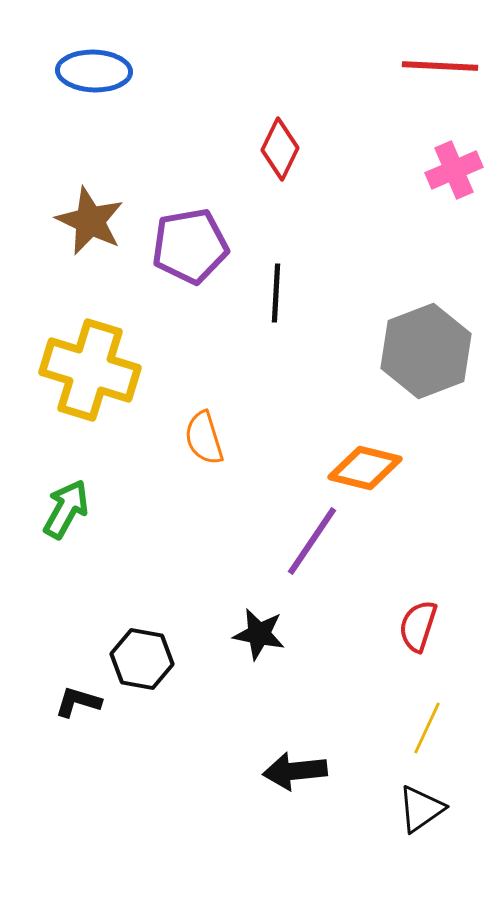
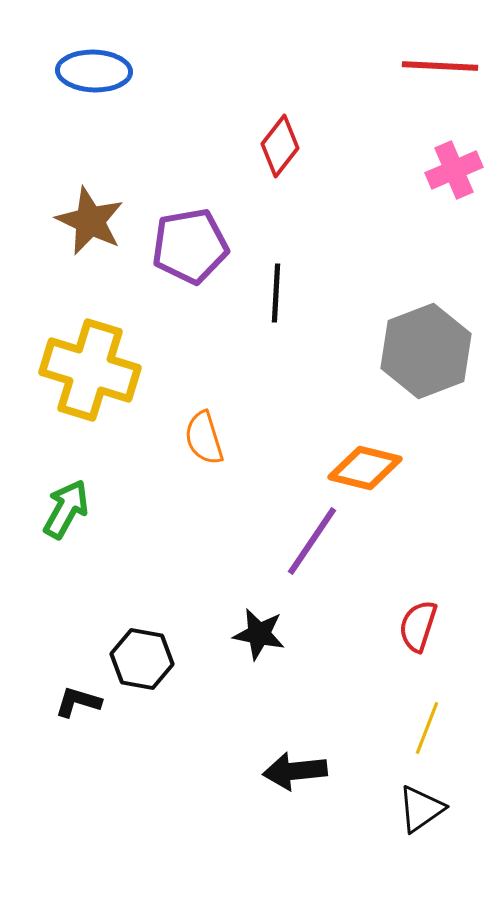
red diamond: moved 3 px up; rotated 12 degrees clockwise
yellow line: rotated 4 degrees counterclockwise
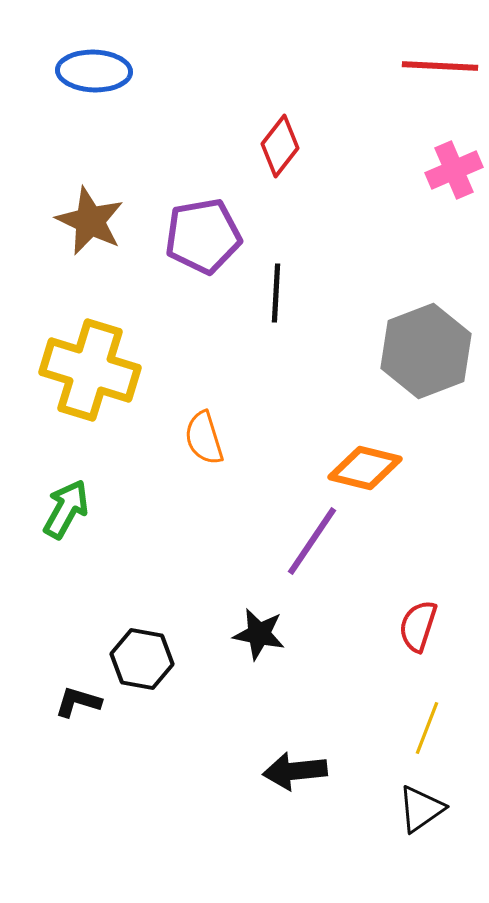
purple pentagon: moved 13 px right, 10 px up
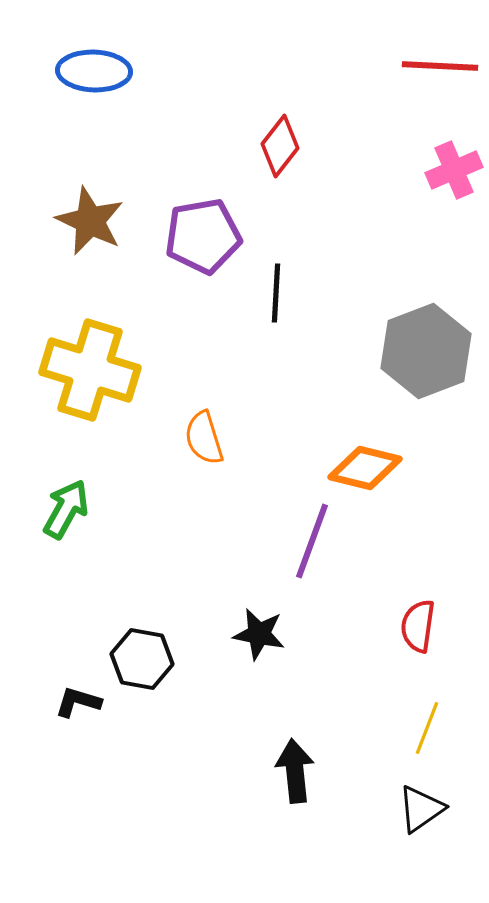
purple line: rotated 14 degrees counterclockwise
red semicircle: rotated 10 degrees counterclockwise
black arrow: rotated 90 degrees clockwise
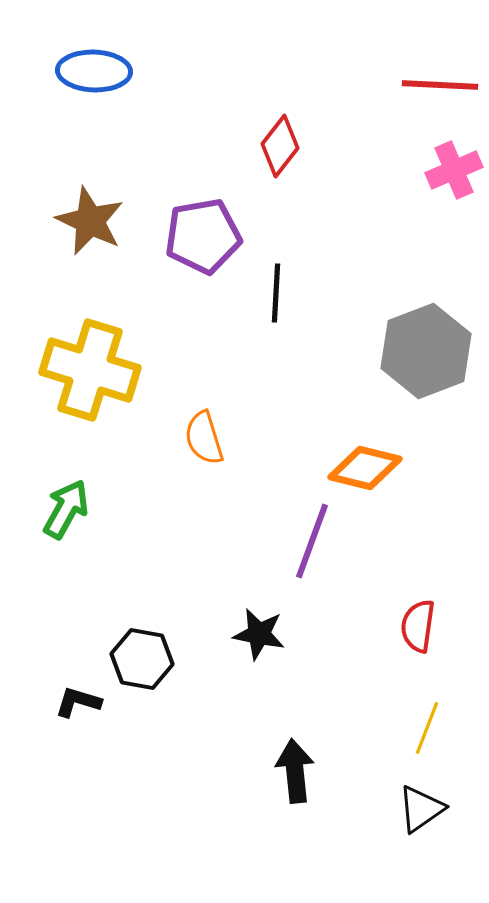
red line: moved 19 px down
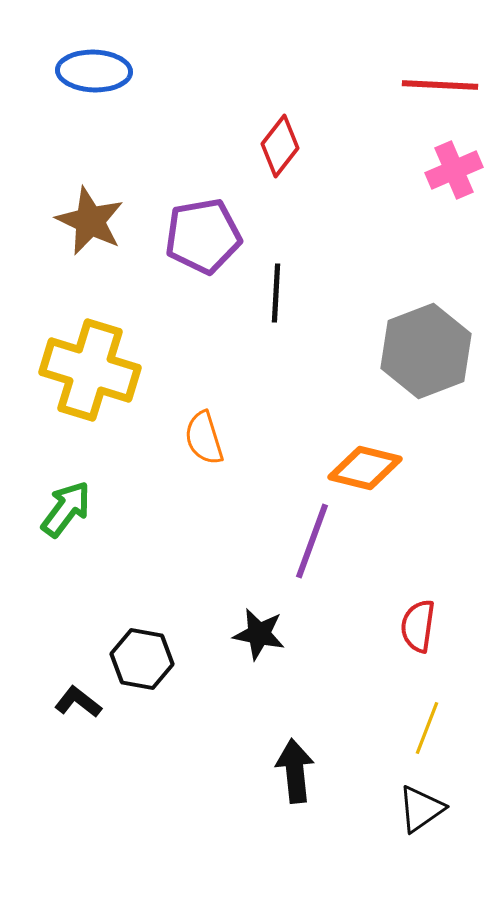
green arrow: rotated 8 degrees clockwise
black L-shape: rotated 21 degrees clockwise
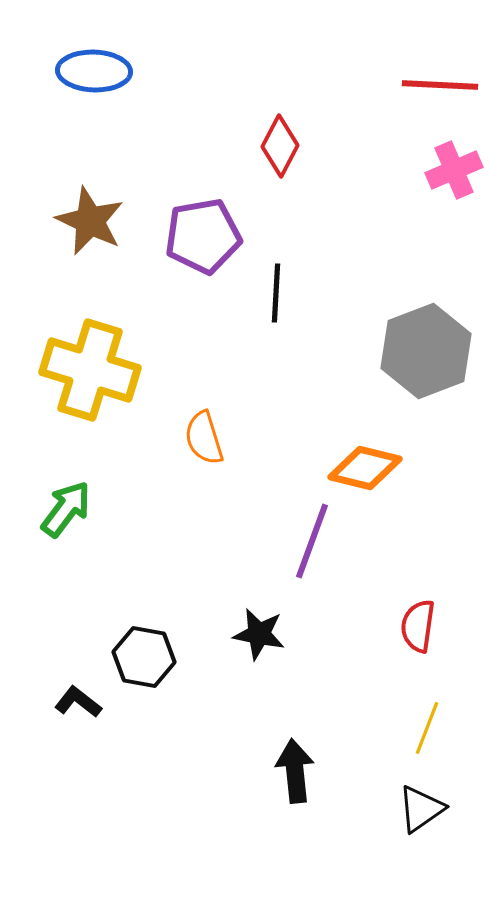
red diamond: rotated 10 degrees counterclockwise
black hexagon: moved 2 px right, 2 px up
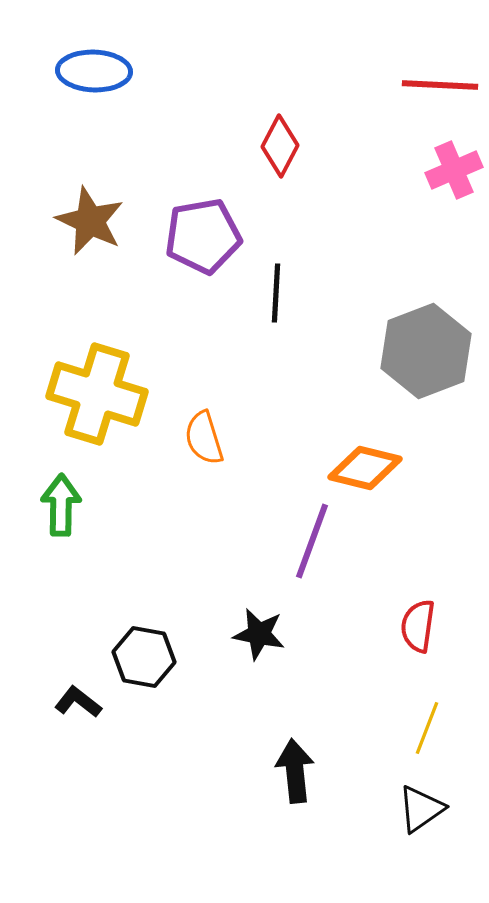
yellow cross: moved 7 px right, 24 px down
green arrow: moved 5 px left, 4 px up; rotated 36 degrees counterclockwise
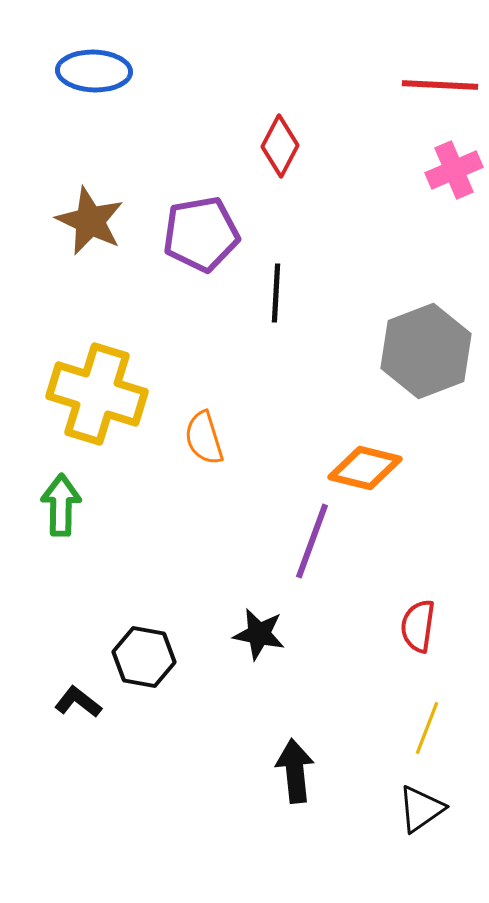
purple pentagon: moved 2 px left, 2 px up
